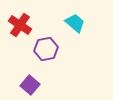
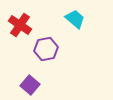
cyan trapezoid: moved 4 px up
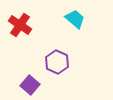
purple hexagon: moved 11 px right, 13 px down; rotated 25 degrees counterclockwise
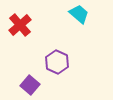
cyan trapezoid: moved 4 px right, 5 px up
red cross: rotated 15 degrees clockwise
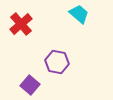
red cross: moved 1 px right, 1 px up
purple hexagon: rotated 15 degrees counterclockwise
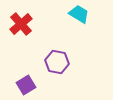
cyan trapezoid: rotated 10 degrees counterclockwise
purple square: moved 4 px left; rotated 18 degrees clockwise
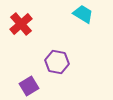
cyan trapezoid: moved 4 px right
purple square: moved 3 px right, 1 px down
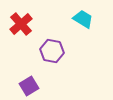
cyan trapezoid: moved 5 px down
purple hexagon: moved 5 px left, 11 px up
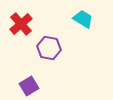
purple hexagon: moved 3 px left, 3 px up
